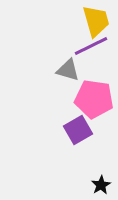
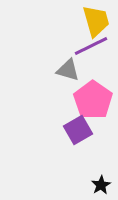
pink pentagon: moved 1 px left, 1 px down; rotated 27 degrees clockwise
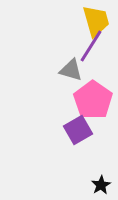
purple line: rotated 32 degrees counterclockwise
gray triangle: moved 3 px right
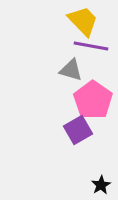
yellow trapezoid: moved 13 px left; rotated 28 degrees counterclockwise
purple line: rotated 68 degrees clockwise
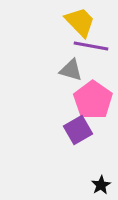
yellow trapezoid: moved 3 px left, 1 px down
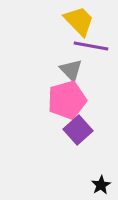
yellow trapezoid: moved 1 px left, 1 px up
gray triangle: rotated 30 degrees clockwise
pink pentagon: moved 26 px left; rotated 21 degrees clockwise
purple square: rotated 12 degrees counterclockwise
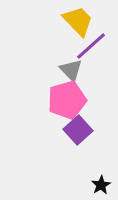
yellow trapezoid: moved 1 px left
purple line: rotated 52 degrees counterclockwise
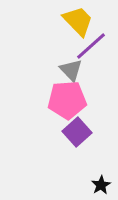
pink pentagon: rotated 12 degrees clockwise
purple square: moved 1 px left, 2 px down
